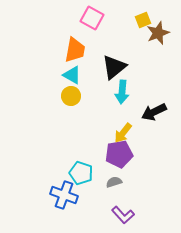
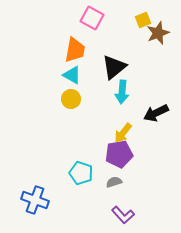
yellow circle: moved 3 px down
black arrow: moved 2 px right, 1 px down
blue cross: moved 29 px left, 5 px down
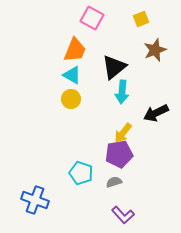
yellow square: moved 2 px left, 1 px up
brown star: moved 3 px left, 17 px down
orange trapezoid: rotated 12 degrees clockwise
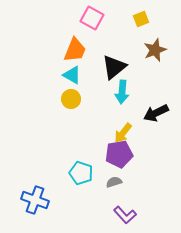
purple L-shape: moved 2 px right
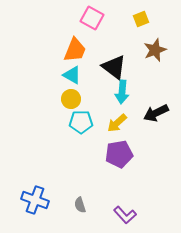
black triangle: rotated 44 degrees counterclockwise
yellow arrow: moved 6 px left, 10 px up; rotated 10 degrees clockwise
cyan pentagon: moved 51 px up; rotated 20 degrees counterclockwise
gray semicircle: moved 34 px left, 23 px down; rotated 91 degrees counterclockwise
